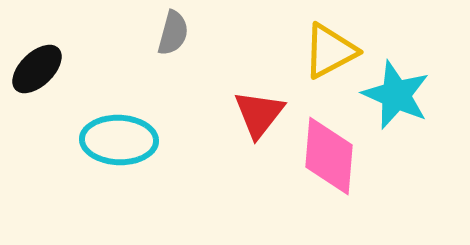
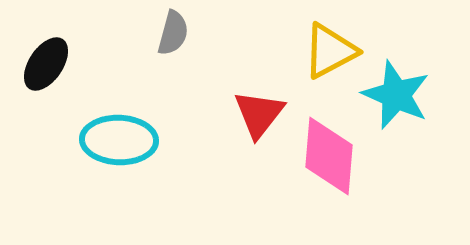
black ellipse: moved 9 px right, 5 px up; rotated 12 degrees counterclockwise
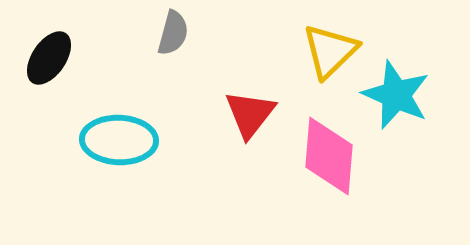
yellow triangle: rotated 16 degrees counterclockwise
black ellipse: moved 3 px right, 6 px up
red triangle: moved 9 px left
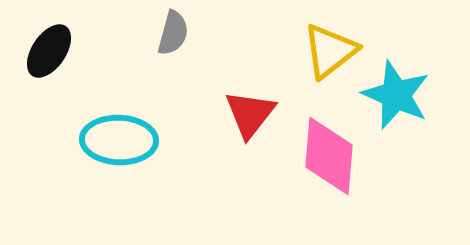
yellow triangle: rotated 6 degrees clockwise
black ellipse: moved 7 px up
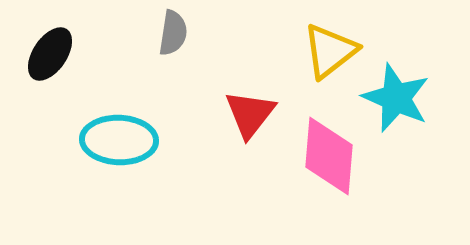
gray semicircle: rotated 6 degrees counterclockwise
black ellipse: moved 1 px right, 3 px down
cyan star: moved 3 px down
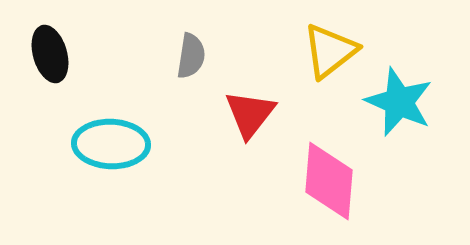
gray semicircle: moved 18 px right, 23 px down
black ellipse: rotated 50 degrees counterclockwise
cyan star: moved 3 px right, 4 px down
cyan ellipse: moved 8 px left, 4 px down
pink diamond: moved 25 px down
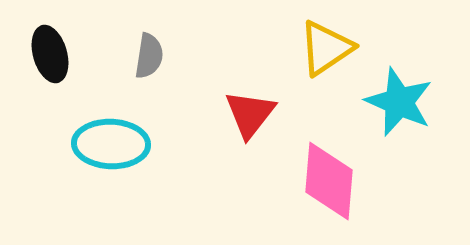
yellow triangle: moved 4 px left, 3 px up; rotated 4 degrees clockwise
gray semicircle: moved 42 px left
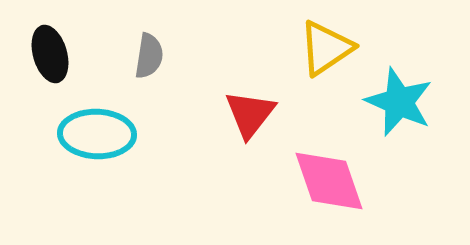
cyan ellipse: moved 14 px left, 10 px up
pink diamond: rotated 24 degrees counterclockwise
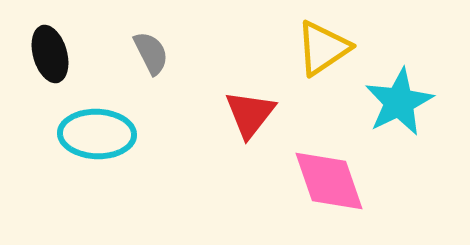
yellow triangle: moved 3 px left
gray semicircle: moved 2 px right, 3 px up; rotated 36 degrees counterclockwise
cyan star: rotated 22 degrees clockwise
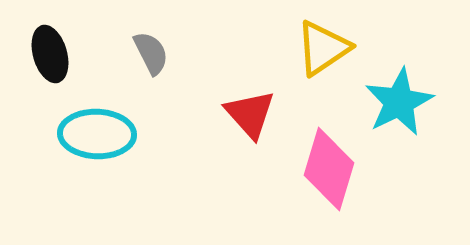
red triangle: rotated 20 degrees counterclockwise
pink diamond: moved 12 px up; rotated 36 degrees clockwise
